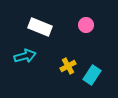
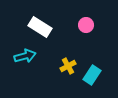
white rectangle: rotated 10 degrees clockwise
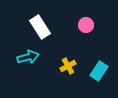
white rectangle: rotated 25 degrees clockwise
cyan arrow: moved 3 px right, 1 px down
cyan rectangle: moved 7 px right, 4 px up
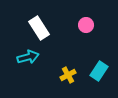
white rectangle: moved 1 px left, 1 px down
yellow cross: moved 9 px down
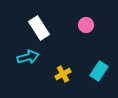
yellow cross: moved 5 px left, 1 px up
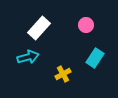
white rectangle: rotated 75 degrees clockwise
cyan rectangle: moved 4 px left, 13 px up
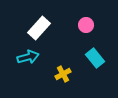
cyan rectangle: rotated 72 degrees counterclockwise
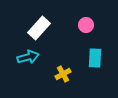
cyan rectangle: rotated 42 degrees clockwise
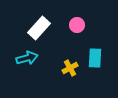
pink circle: moved 9 px left
cyan arrow: moved 1 px left, 1 px down
yellow cross: moved 7 px right, 6 px up
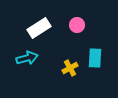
white rectangle: rotated 15 degrees clockwise
